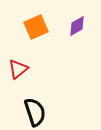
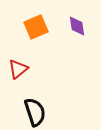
purple diamond: rotated 70 degrees counterclockwise
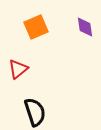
purple diamond: moved 8 px right, 1 px down
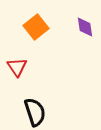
orange square: rotated 15 degrees counterclockwise
red triangle: moved 1 px left, 2 px up; rotated 25 degrees counterclockwise
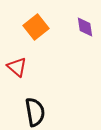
red triangle: rotated 15 degrees counterclockwise
black semicircle: rotated 8 degrees clockwise
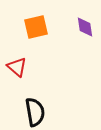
orange square: rotated 25 degrees clockwise
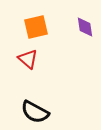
red triangle: moved 11 px right, 8 px up
black semicircle: rotated 128 degrees clockwise
